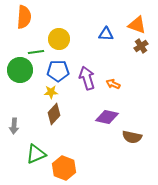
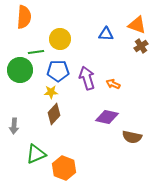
yellow circle: moved 1 px right
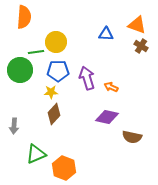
yellow circle: moved 4 px left, 3 px down
brown cross: rotated 24 degrees counterclockwise
orange arrow: moved 2 px left, 3 px down
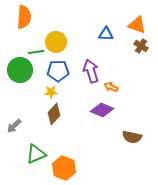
purple arrow: moved 4 px right, 7 px up
purple diamond: moved 5 px left, 7 px up; rotated 10 degrees clockwise
gray arrow: rotated 42 degrees clockwise
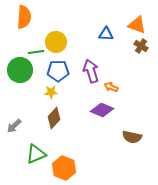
brown diamond: moved 4 px down
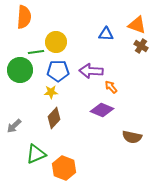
purple arrow: rotated 70 degrees counterclockwise
orange arrow: rotated 24 degrees clockwise
